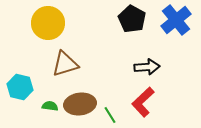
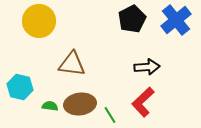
black pentagon: rotated 16 degrees clockwise
yellow circle: moved 9 px left, 2 px up
brown triangle: moved 7 px right; rotated 24 degrees clockwise
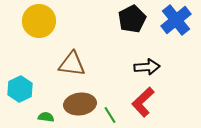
cyan hexagon: moved 2 px down; rotated 20 degrees clockwise
green semicircle: moved 4 px left, 11 px down
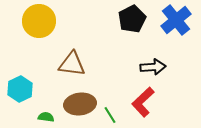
black arrow: moved 6 px right
